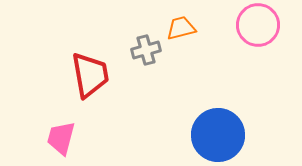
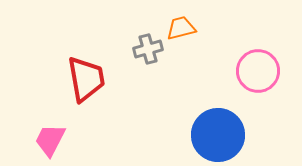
pink circle: moved 46 px down
gray cross: moved 2 px right, 1 px up
red trapezoid: moved 4 px left, 4 px down
pink trapezoid: moved 11 px left, 2 px down; rotated 12 degrees clockwise
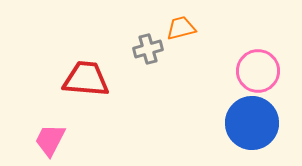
red trapezoid: rotated 75 degrees counterclockwise
blue circle: moved 34 px right, 12 px up
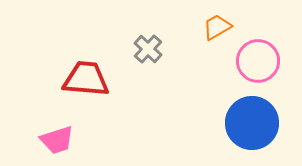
orange trapezoid: moved 36 px right, 1 px up; rotated 16 degrees counterclockwise
gray cross: rotated 32 degrees counterclockwise
pink circle: moved 10 px up
pink trapezoid: moved 7 px right; rotated 135 degrees counterclockwise
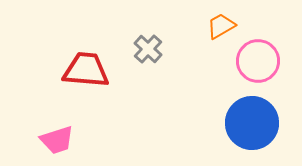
orange trapezoid: moved 4 px right, 1 px up
red trapezoid: moved 9 px up
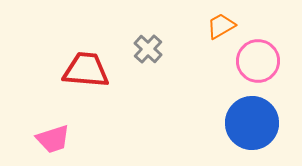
pink trapezoid: moved 4 px left, 1 px up
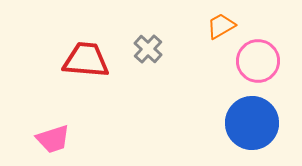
red trapezoid: moved 10 px up
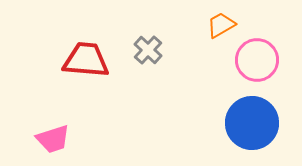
orange trapezoid: moved 1 px up
gray cross: moved 1 px down
pink circle: moved 1 px left, 1 px up
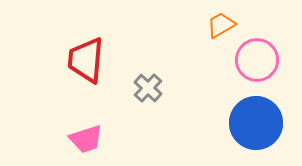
gray cross: moved 38 px down
red trapezoid: rotated 90 degrees counterclockwise
blue circle: moved 4 px right
pink trapezoid: moved 33 px right
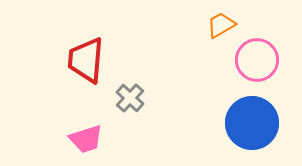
gray cross: moved 18 px left, 10 px down
blue circle: moved 4 px left
